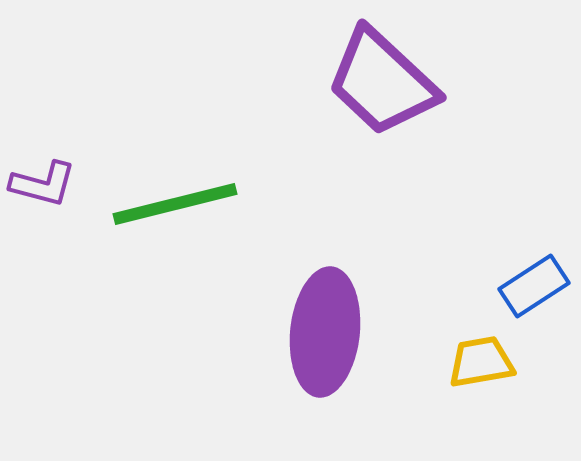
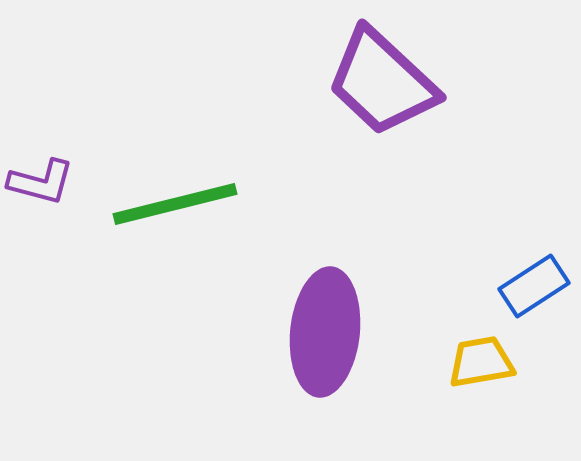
purple L-shape: moved 2 px left, 2 px up
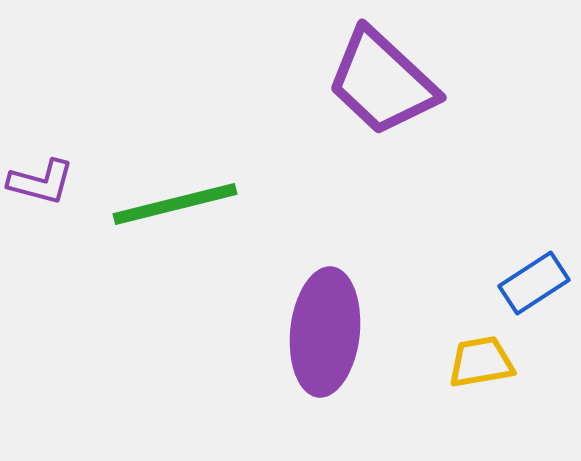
blue rectangle: moved 3 px up
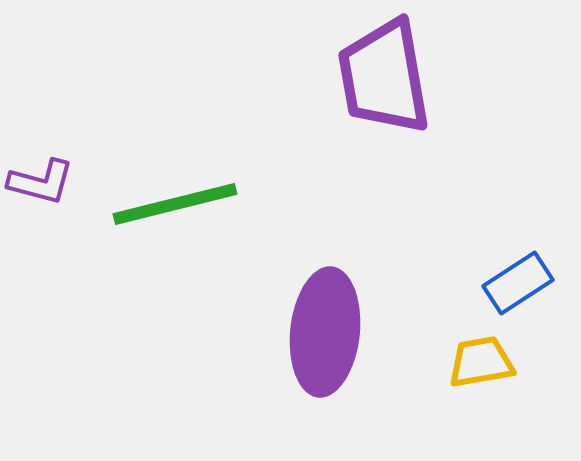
purple trapezoid: moved 2 px right, 5 px up; rotated 37 degrees clockwise
blue rectangle: moved 16 px left
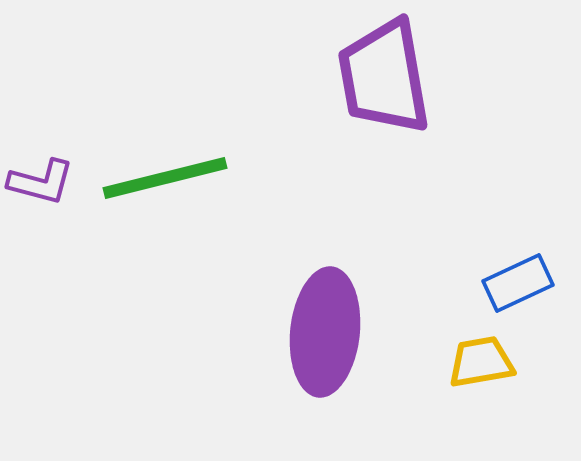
green line: moved 10 px left, 26 px up
blue rectangle: rotated 8 degrees clockwise
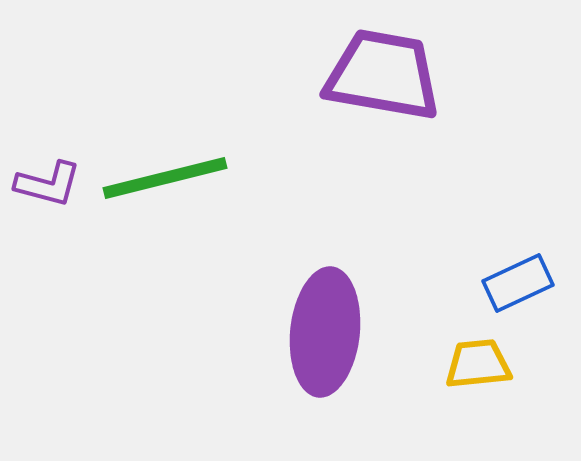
purple trapezoid: moved 1 px left, 2 px up; rotated 110 degrees clockwise
purple L-shape: moved 7 px right, 2 px down
yellow trapezoid: moved 3 px left, 2 px down; rotated 4 degrees clockwise
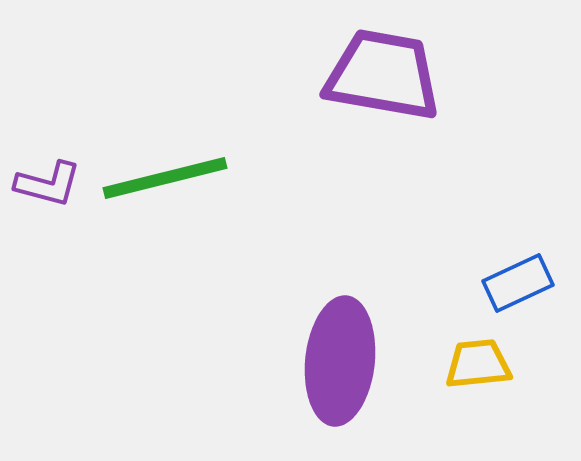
purple ellipse: moved 15 px right, 29 px down
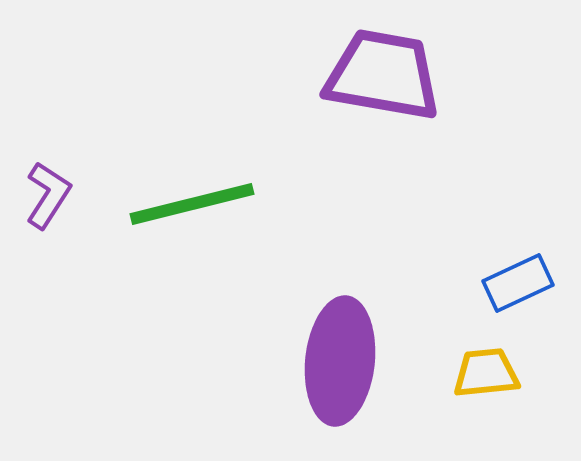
green line: moved 27 px right, 26 px down
purple L-shape: moved 11 px down; rotated 72 degrees counterclockwise
yellow trapezoid: moved 8 px right, 9 px down
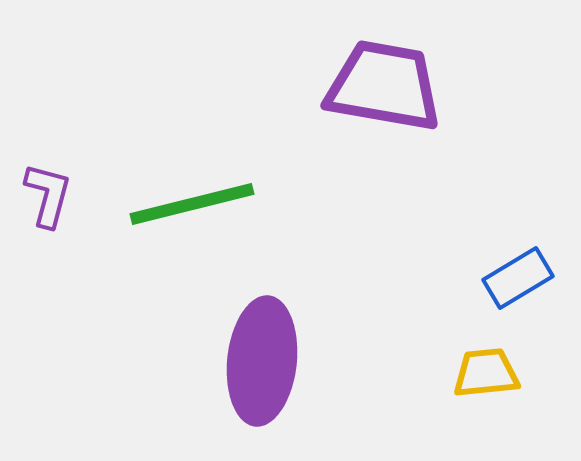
purple trapezoid: moved 1 px right, 11 px down
purple L-shape: rotated 18 degrees counterclockwise
blue rectangle: moved 5 px up; rotated 6 degrees counterclockwise
purple ellipse: moved 78 px left
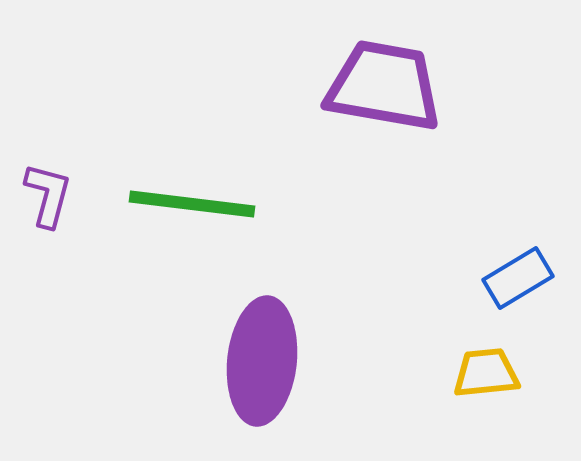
green line: rotated 21 degrees clockwise
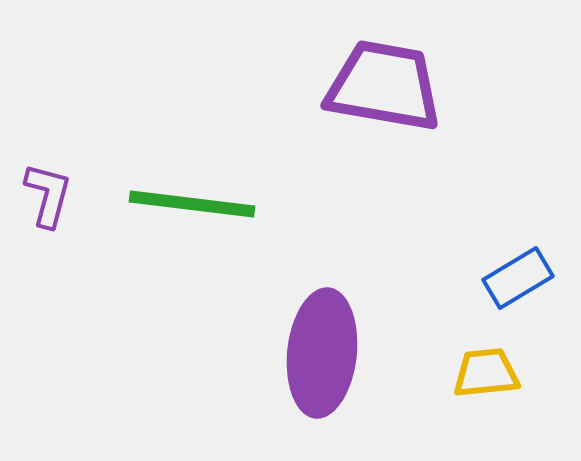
purple ellipse: moved 60 px right, 8 px up
